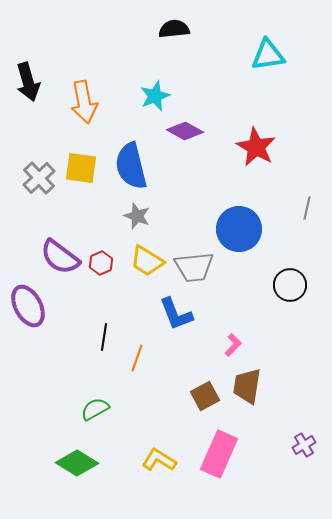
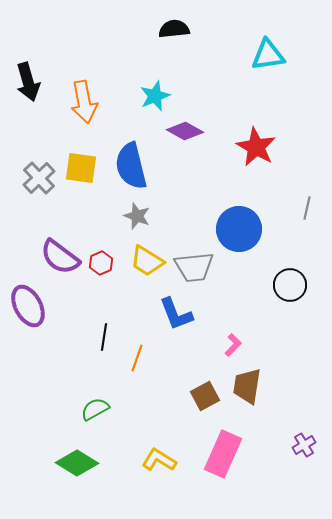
pink rectangle: moved 4 px right
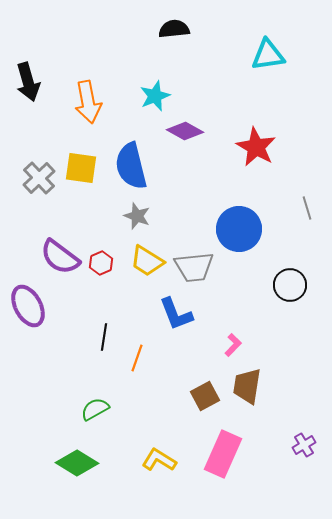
orange arrow: moved 4 px right
gray line: rotated 30 degrees counterclockwise
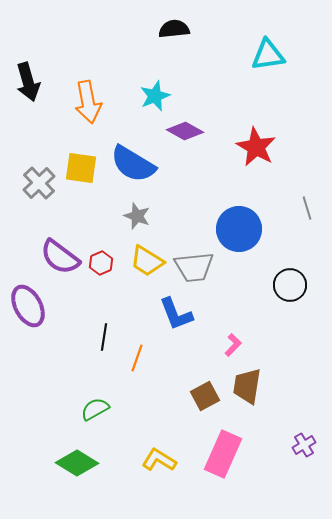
blue semicircle: moved 2 px right, 2 px up; rotated 45 degrees counterclockwise
gray cross: moved 5 px down
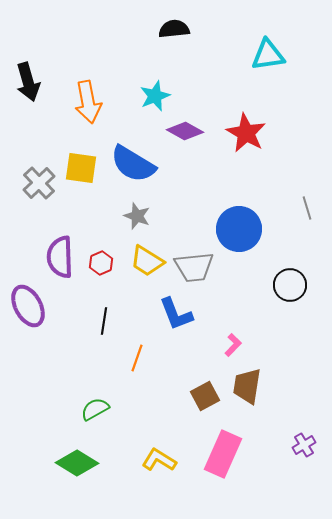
red star: moved 10 px left, 14 px up
purple semicircle: rotated 51 degrees clockwise
black line: moved 16 px up
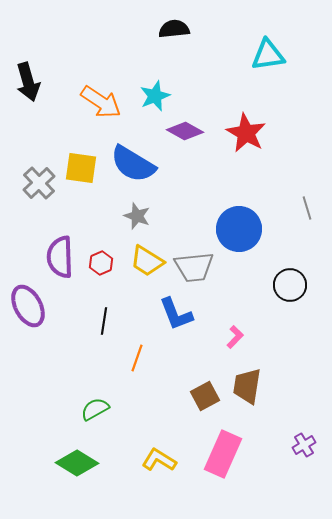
orange arrow: moved 13 px right; rotated 45 degrees counterclockwise
pink L-shape: moved 2 px right, 8 px up
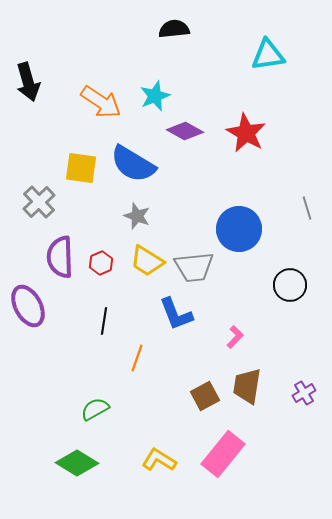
gray cross: moved 19 px down
purple cross: moved 52 px up
pink rectangle: rotated 15 degrees clockwise
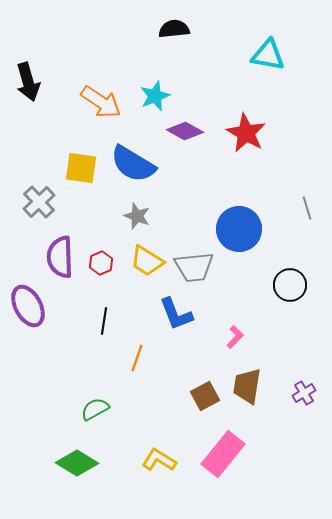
cyan triangle: rotated 18 degrees clockwise
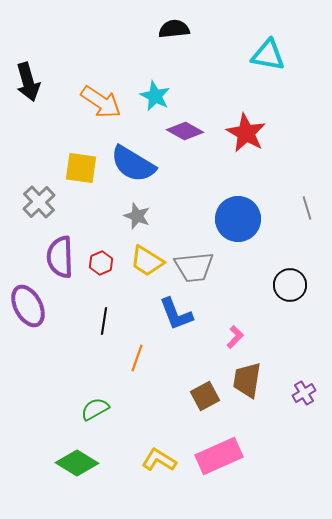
cyan star: rotated 24 degrees counterclockwise
blue circle: moved 1 px left, 10 px up
brown trapezoid: moved 6 px up
pink rectangle: moved 4 px left, 2 px down; rotated 27 degrees clockwise
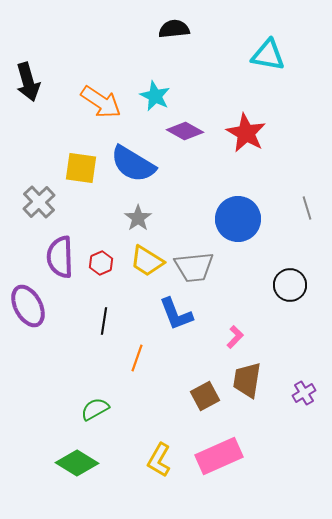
gray star: moved 1 px right, 2 px down; rotated 16 degrees clockwise
yellow L-shape: rotated 92 degrees counterclockwise
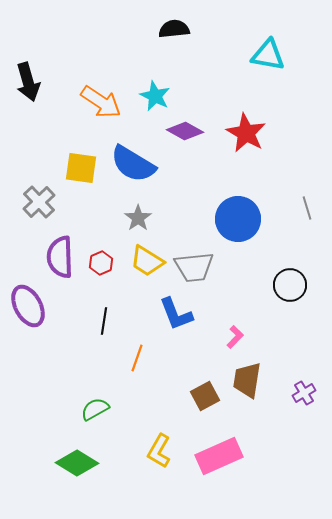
yellow L-shape: moved 9 px up
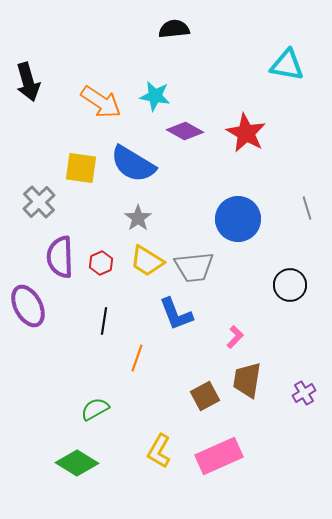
cyan triangle: moved 19 px right, 10 px down
cyan star: rotated 16 degrees counterclockwise
